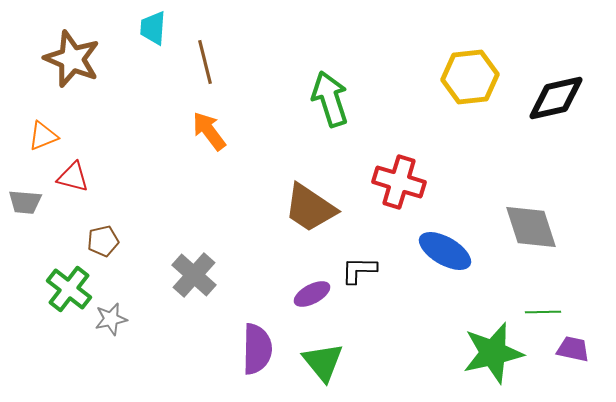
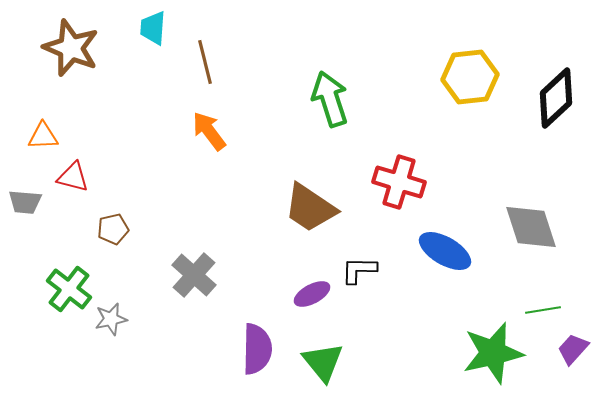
brown star: moved 1 px left, 11 px up
black diamond: rotated 30 degrees counterclockwise
orange triangle: rotated 20 degrees clockwise
brown pentagon: moved 10 px right, 12 px up
green line: moved 2 px up; rotated 8 degrees counterclockwise
purple trapezoid: rotated 60 degrees counterclockwise
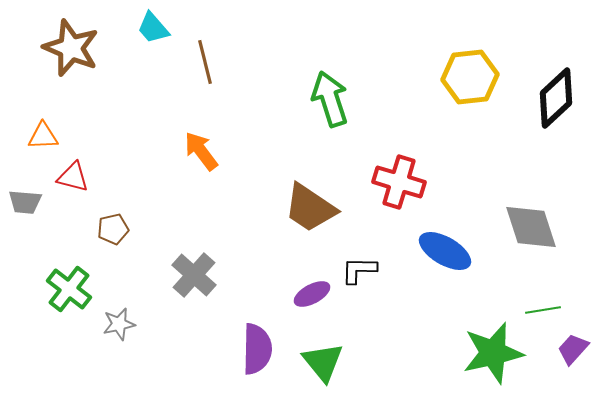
cyan trapezoid: rotated 45 degrees counterclockwise
orange arrow: moved 8 px left, 20 px down
gray star: moved 8 px right, 5 px down
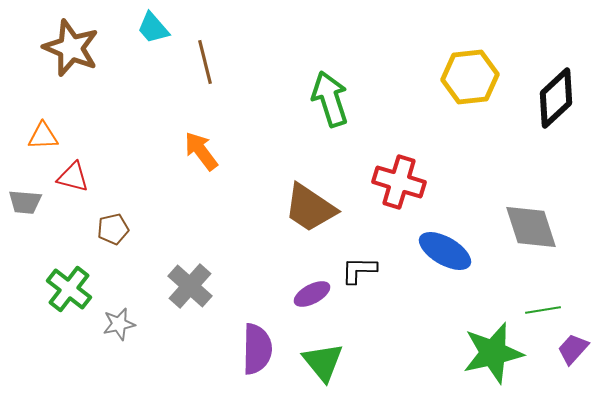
gray cross: moved 4 px left, 11 px down
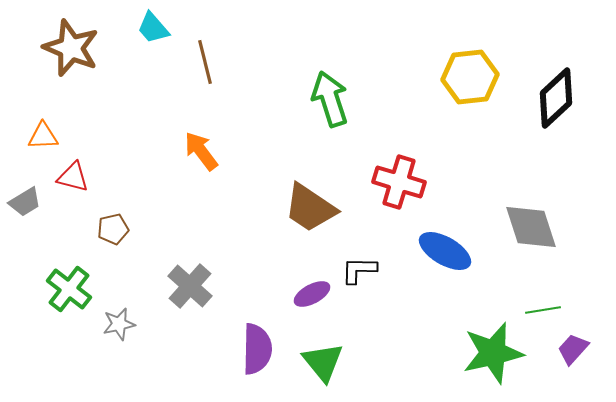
gray trapezoid: rotated 36 degrees counterclockwise
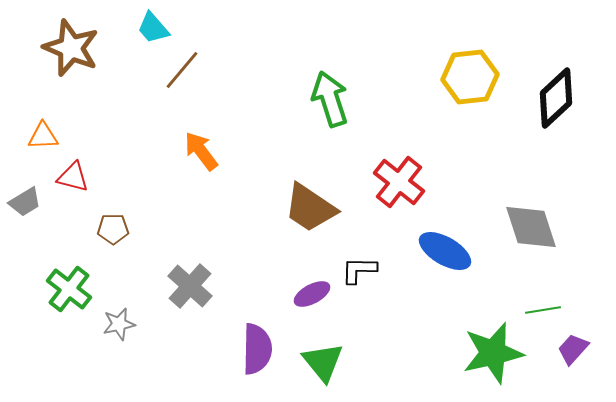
brown line: moved 23 px left, 8 px down; rotated 54 degrees clockwise
red cross: rotated 21 degrees clockwise
brown pentagon: rotated 12 degrees clockwise
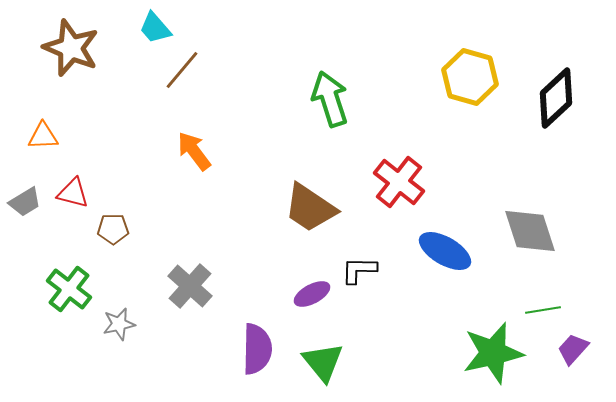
cyan trapezoid: moved 2 px right
yellow hexagon: rotated 22 degrees clockwise
orange arrow: moved 7 px left
red triangle: moved 16 px down
gray diamond: moved 1 px left, 4 px down
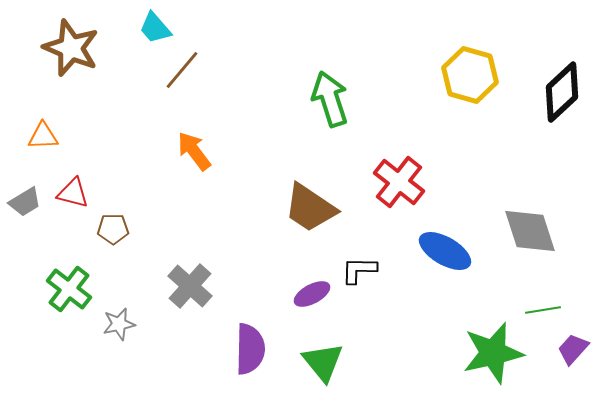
yellow hexagon: moved 2 px up
black diamond: moved 6 px right, 6 px up
purple semicircle: moved 7 px left
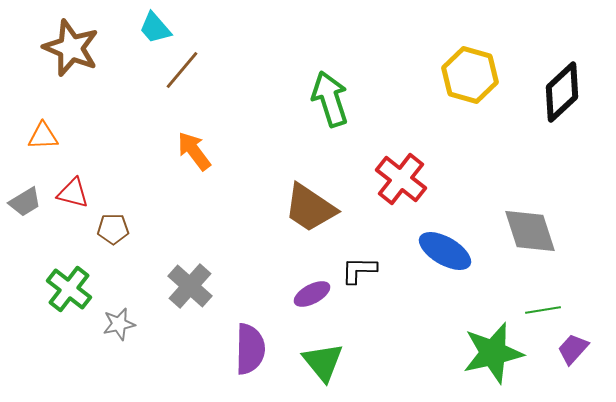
red cross: moved 2 px right, 3 px up
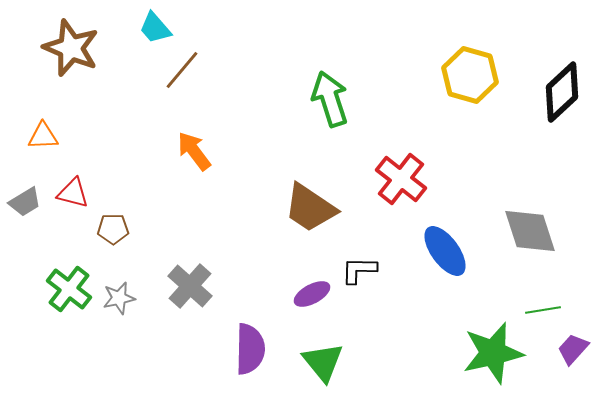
blue ellipse: rotated 24 degrees clockwise
gray star: moved 26 px up
